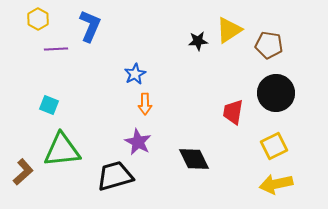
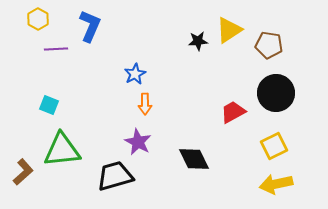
red trapezoid: rotated 52 degrees clockwise
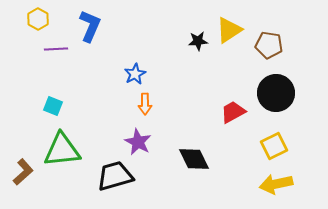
cyan square: moved 4 px right, 1 px down
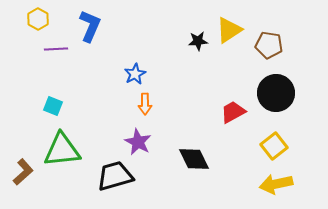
yellow square: rotated 12 degrees counterclockwise
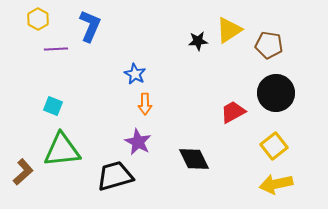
blue star: rotated 15 degrees counterclockwise
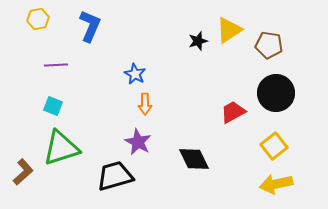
yellow hexagon: rotated 20 degrees clockwise
black star: rotated 12 degrees counterclockwise
purple line: moved 16 px down
green triangle: moved 1 px left, 2 px up; rotated 12 degrees counterclockwise
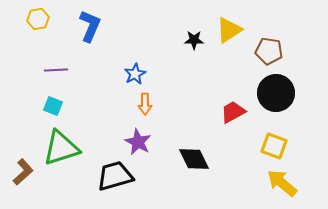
black star: moved 4 px left, 1 px up; rotated 18 degrees clockwise
brown pentagon: moved 6 px down
purple line: moved 5 px down
blue star: rotated 15 degrees clockwise
yellow square: rotated 32 degrees counterclockwise
yellow arrow: moved 6 px right, 1 px up; rotated 52 degrees clockwise
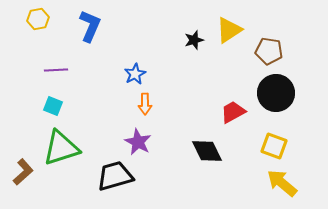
black star: rotated 18 degrees counterclockwise
black diamond: moved 13 px right, 8 px up
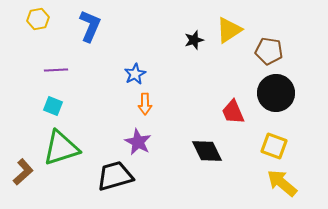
red trapezoid: rotated 84 degrees counterclockwise
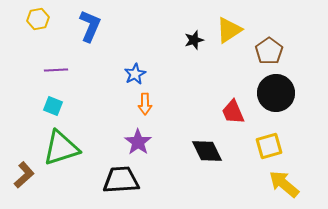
brown pentagon: rotated 28 degrees clockwise
purple star: rotated 8 degrees clockwise
yellow square: moved 5 px left; rotated 36 degrees counterclockwise
brown L-shape: moved 1 px right, 3 px down
black trapezoid: moved 6 px right, 4 px down; rotated 12 degrees clockwise
yellow arrow: moved 2 px right, 1 px down
